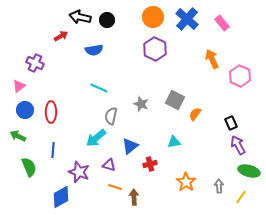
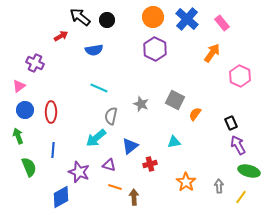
black arrow: rotated 25 degrees clockwise
orange arrow: moved 6 px up; rotated 60 degrees clockwise
green arrow: rotated 42 degrees clockwise
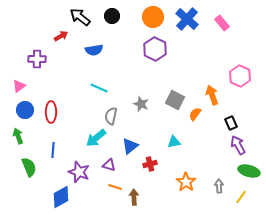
black circle: moved 5 px right, 4 px up
orange arrow: moved 42 px down; rotated 54 degrees counterclockwise
purple cross: moved 2 px right, 4 px up; rotated 24 degrees counterclockwise
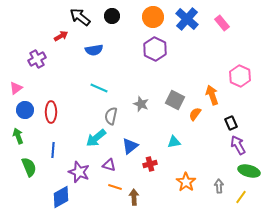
purple cross: rotated 30 degrees counterclockwise
pink triangle: moved 3 px left, 2 px down
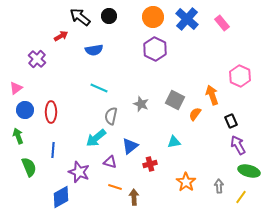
black circle: moved 3 px left
purple cross: rotated 18 degrees counterclockwise
black rectangle: moved 2 px up
purple triangle: moved 1 px right, 3 px up
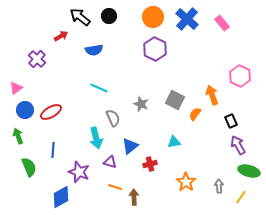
red ellipse: rotated 60 degrees clockwise
gray semicircle: moved 2 px right, 2 px down; rotated 144 degrees clockwise
cyan arrow: rotated 65 degrees counterclockwise
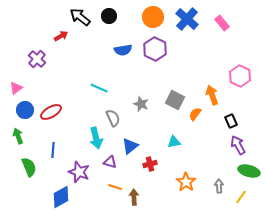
blue semicircle: moved 29 px right
